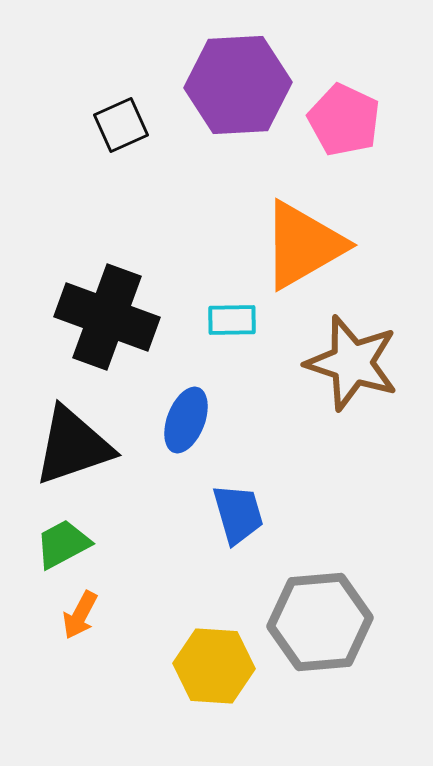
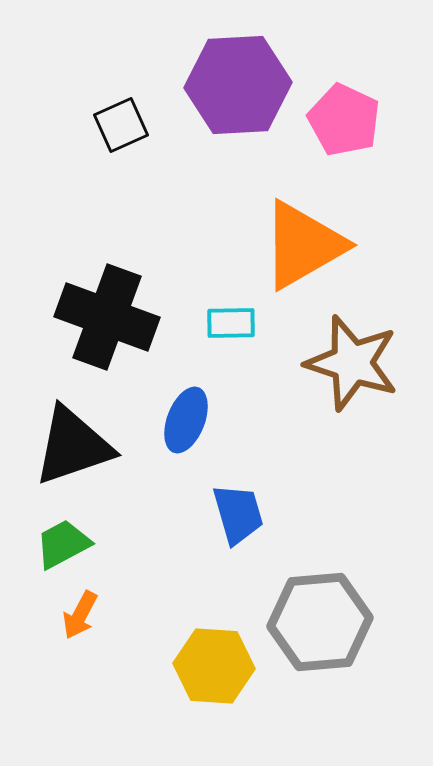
cyan rectangle: moved 1 px left, 3 px down
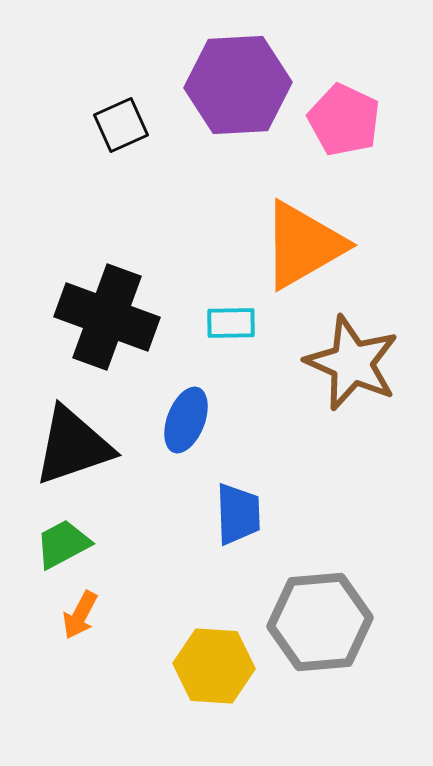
brown star: rotated 6 degrees clockwise
blue trapezoid: rotated 14 degrees clockwise
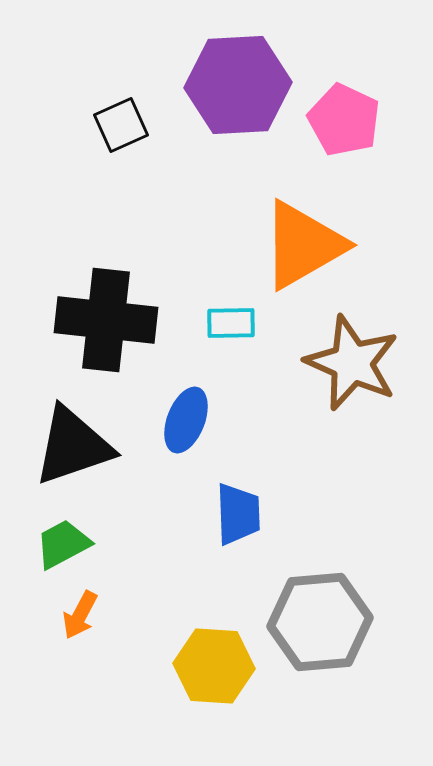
black cross: moved 1 px left, 3 px down; rotated 14 degrees counterclockwise
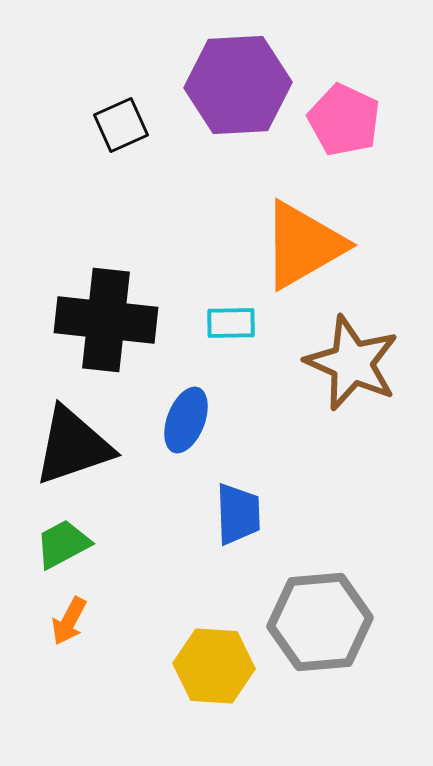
orange arrow: moved 11 px left, 6 px down
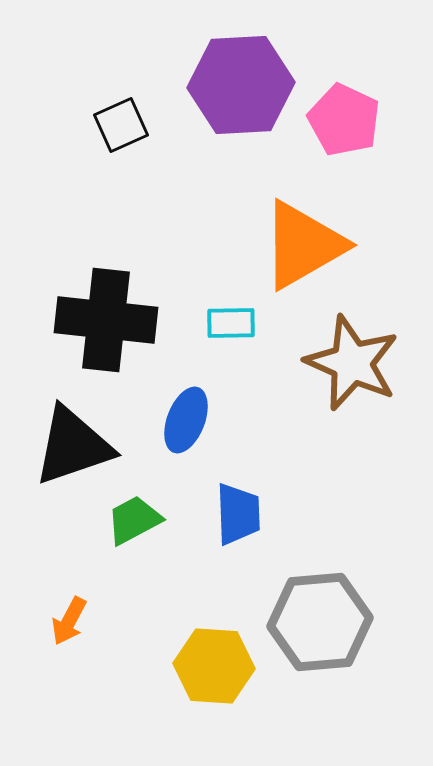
purple hexagon: moved 3 px right
green trapezoid: moved 71 px right, 24 px up
